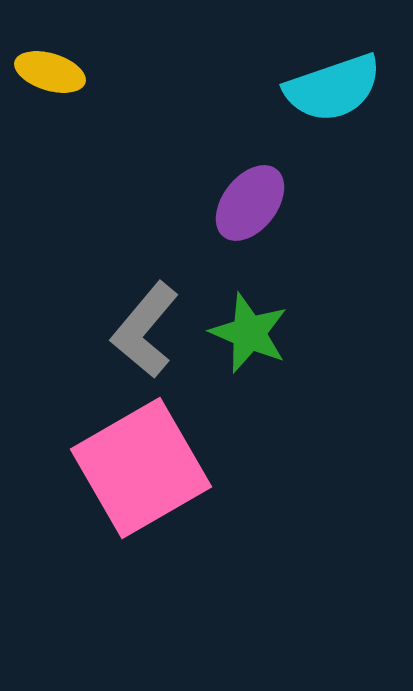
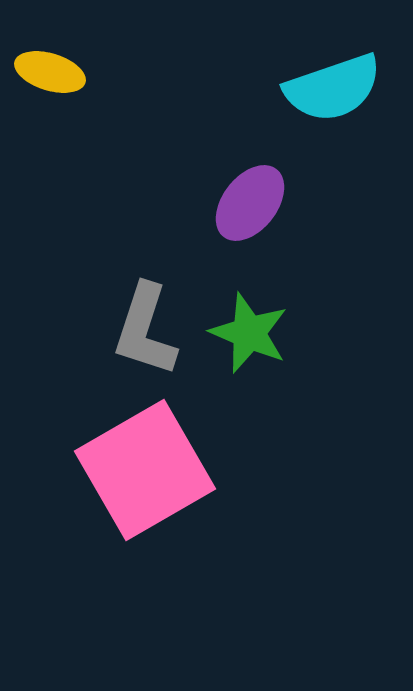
gray L-shape: rotated 22 degrees counterclockwise
pink square: moved 4 px right, 2 px down
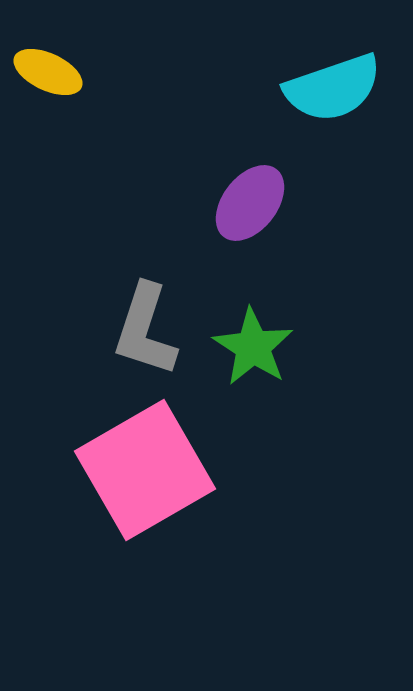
yellow ellipse: moved 2 px left; rotated 8 degrees clockwise
green star: moved 4 px right, 14 px down; rotated 10 degrees clockwise
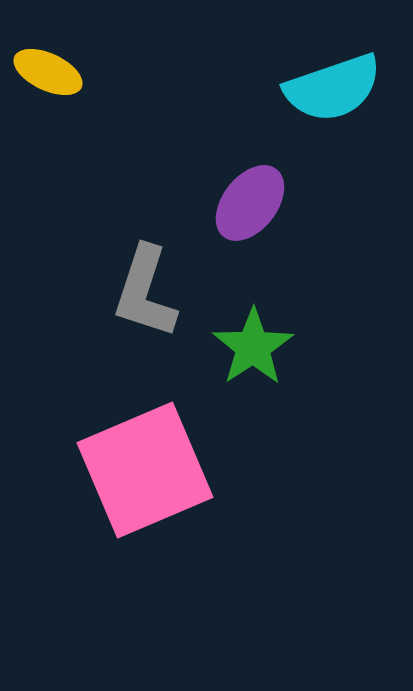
gray L-shape: moved 38 px up
green star: rotated 6 degrees clockwise
pink square: rotated 7 degrees clockwise
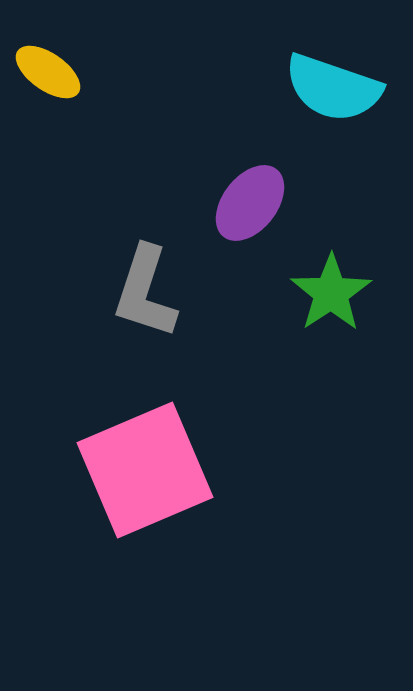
yellow ellipse: rotated 10 degrees clockwise
cyan semicircle: rotated 38 degrees clockwise
green star: moved 78 px right, 54 px up
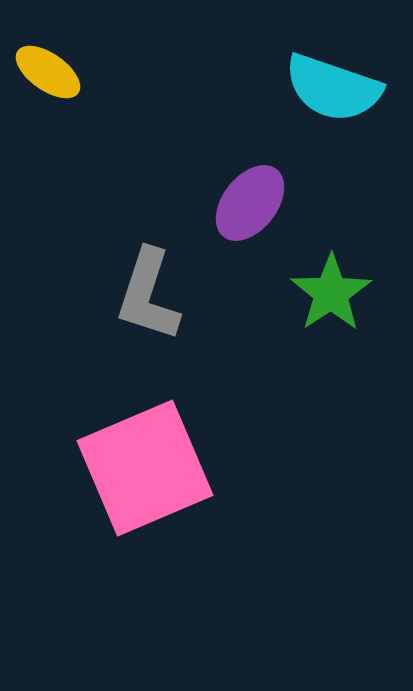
gray L-shape: moved 3 px right, 3 px down
pink square: moved 2 px up
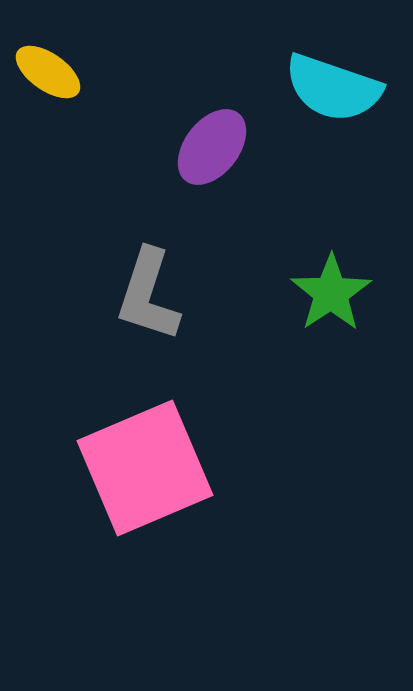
purple ellipse: moved 38 px left, 56 px up
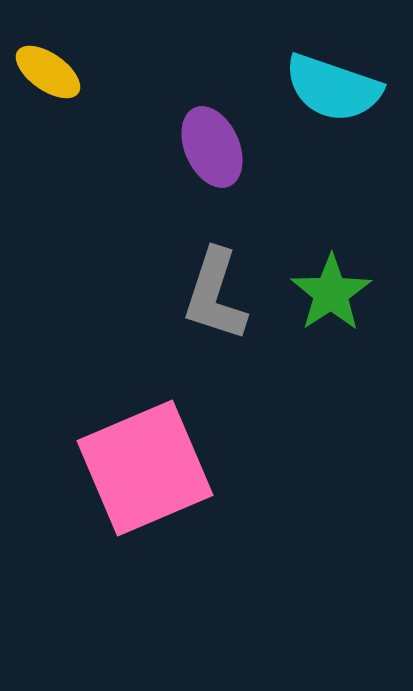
purple ellipse: rotated 62 degrees counterclockwise
gray L-shape: moved 67 px right
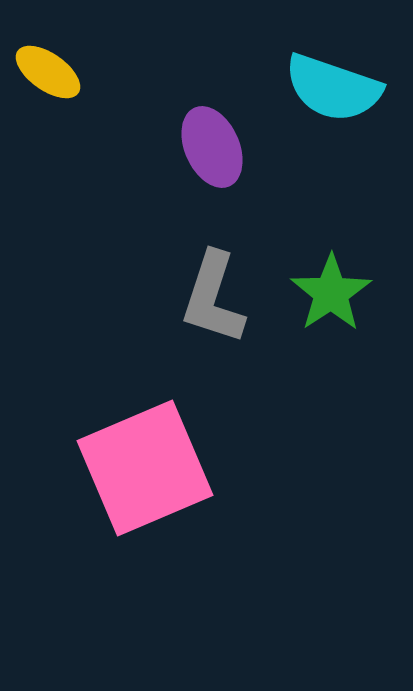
gray L-shape: moved 2 px left, 3 px down
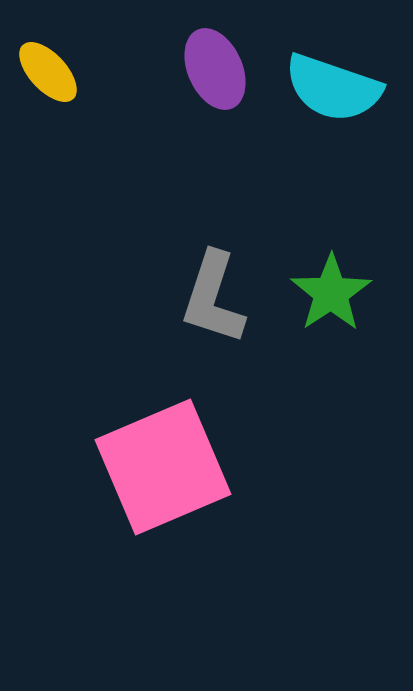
yellow ellipse: rotated 12 degrees clockwise
purple ellipse: moved 3 px right, 78 px up
pink square: moved 18 px right, 1 px up
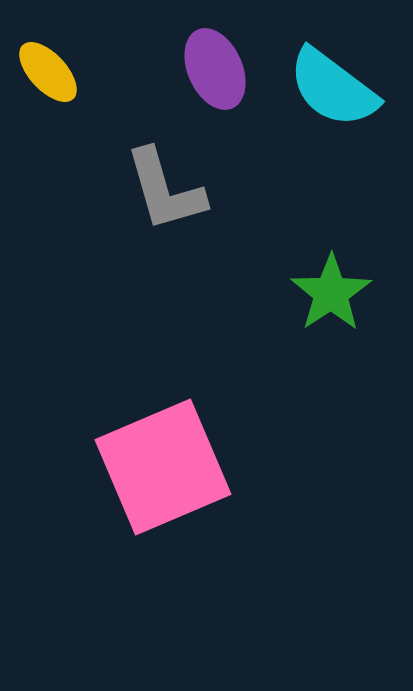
cyan semicircle: rotated 18 degrees clockwise
gray L-shape: moved 48 px left, 108 px up; rotated 34 degrees counterclockwise
